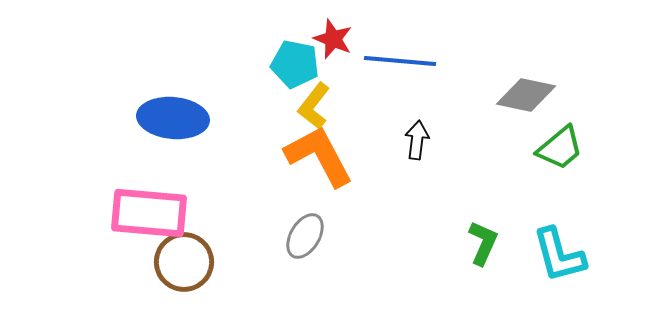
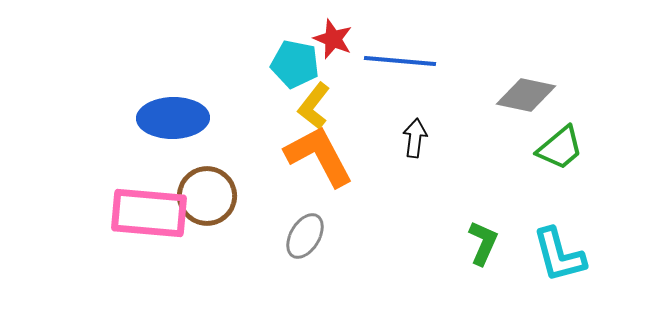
blue ellipse: rotated 6 degrees counterclockwise
black arrow: moved 2 px left, 2 px up
brown circle: moved 23 px right, 66 px up
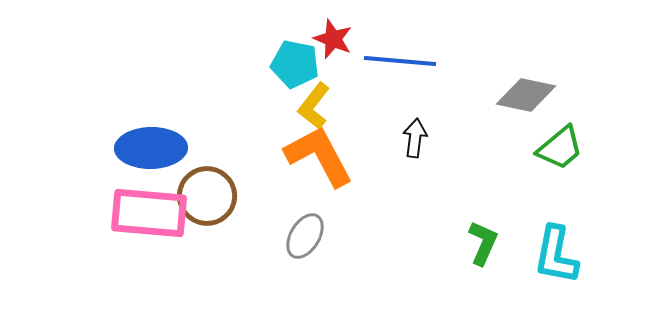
blue ellipse: moved 22 px left, 30 px down
cyan L-shape: moved 3 px left; rotated 26 degrees clockwise
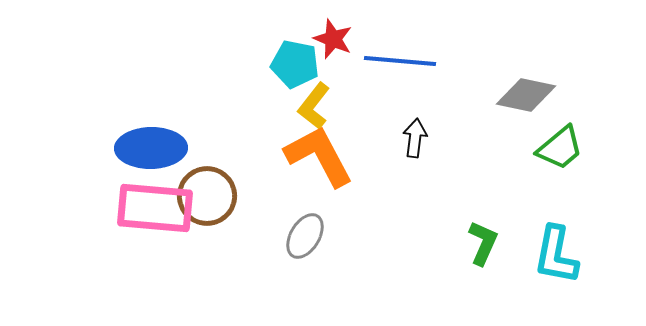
pink rectangle: moved 6 px right, 5 px up
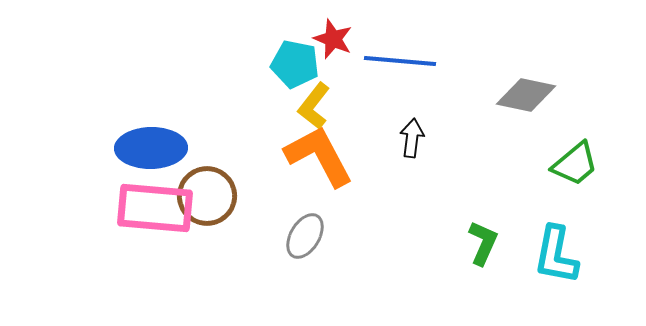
black arrow: moved 3 px left
green trapezoid: moved 15 px right, 16 px down
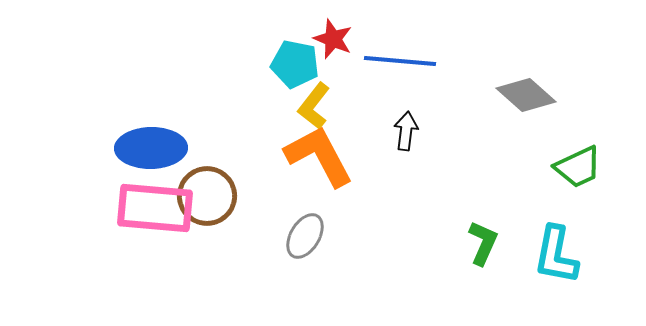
gray diamond: rotated 30 degrees clockwise
black arrow: moved 6 px left, 7 px up
green trapezoid: moved 3 px right, 3 px down; rotated 15 degrees clockwise
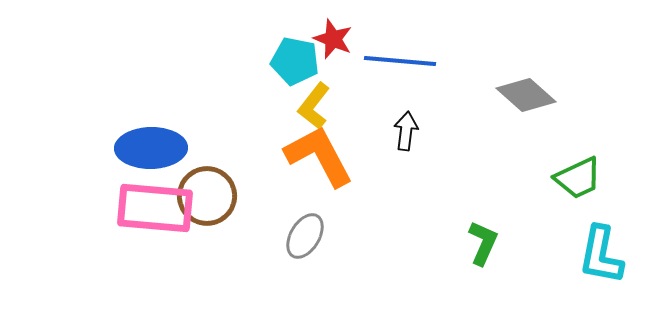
cyan pentagon: moved 3 px up
green trapezoid: moved 11 px down
cyan L-shape: moved 45 px right
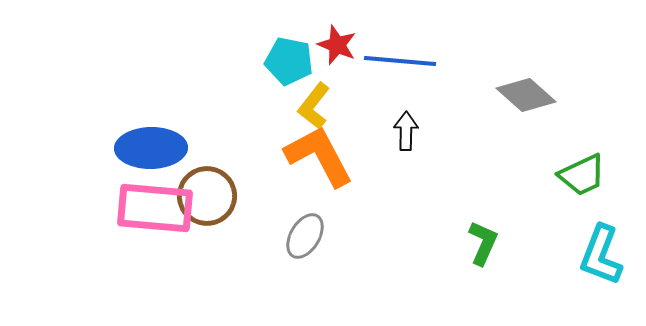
red star: moved 4 px right, 6 px down
cyan pentagon: moved 6 px left
black arrow: rotated 6 degrees counterclockwise
green trapezoid: moved 4 px right, 3 px up
cyan L-shape: rotated 10 degrees clockwise
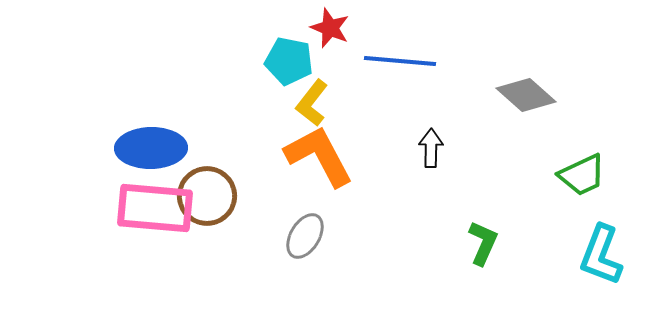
red star: moved 7 px left, 17 px up
yellow L-shape: moved 2 px left, 3 px up
black arrow: moved 25 px right, 17 px down
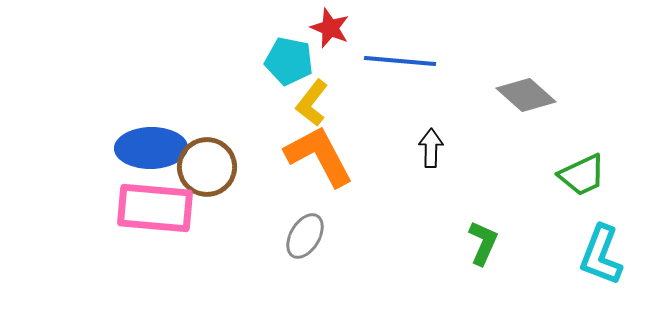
brown circle: moved 29 px up
